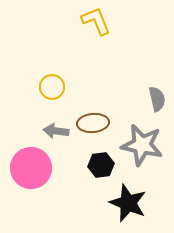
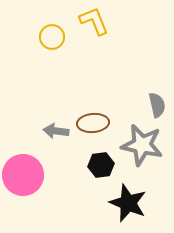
yellow L-shape: moved 2 px left
yellow circle: moved 50 px up
gray semicircle: moved 6 px down
pink circle: moved 8 px left, 7 px down
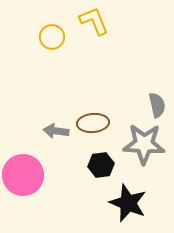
gray star: moved 2 px right, 1 px up; rotated 9 degrees counterclockwise
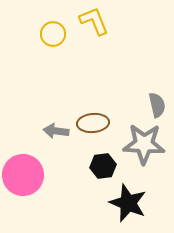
yellow circle: moved 1 px right, 3 px up
black hexagon: moved 2 px right, 1 px down
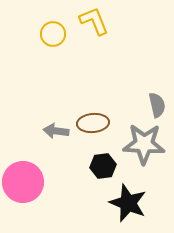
pink circle: moved 7 px down
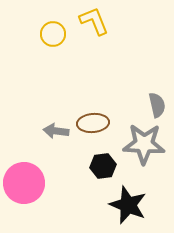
pink circle: moved 1 px right, 1 px down
black star: moved 2 px down
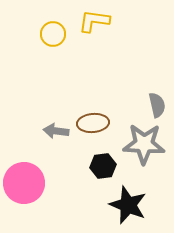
yellow L-shape: rotated 60 degrees counterclockwise
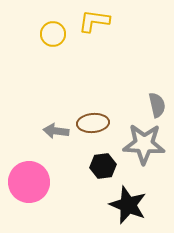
pink circle: moved 5 px right, 1 px up
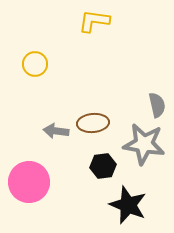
yellow circle: moved 18 px left, 30 px down
gray star: rotated 6 degrees clockwise
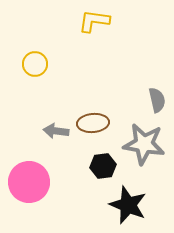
gray semicircle: moved 5 px up
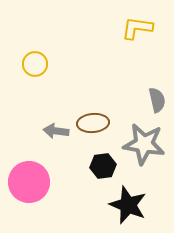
yellow L-shape: moved 43 px right, 7 px down
